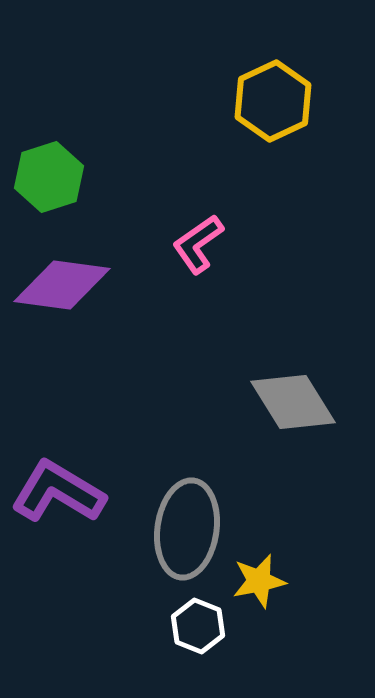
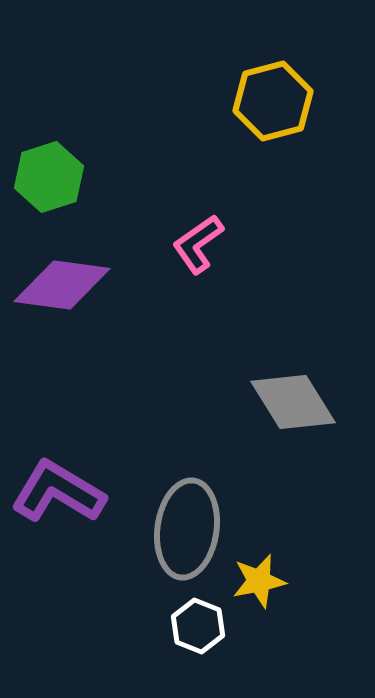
yellow hexagon: rotated 10 degrees clockwise
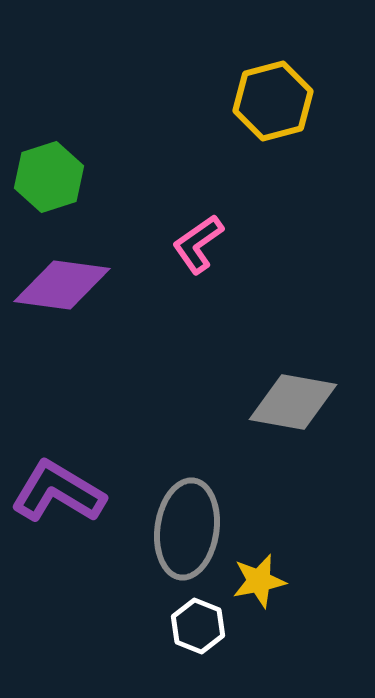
gray diamond: rotated 48 degrees counterclockwise
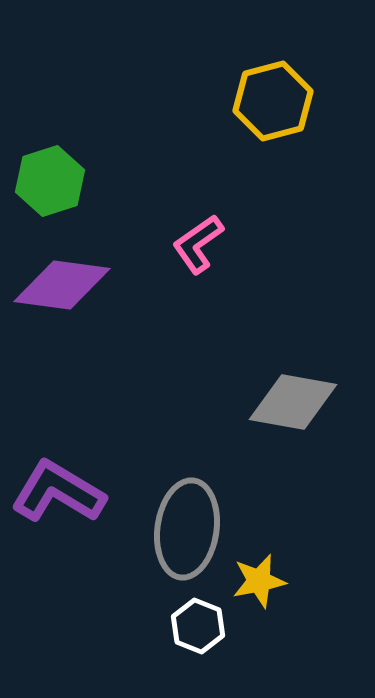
green hexagon: moved 1 px right, 4 px down
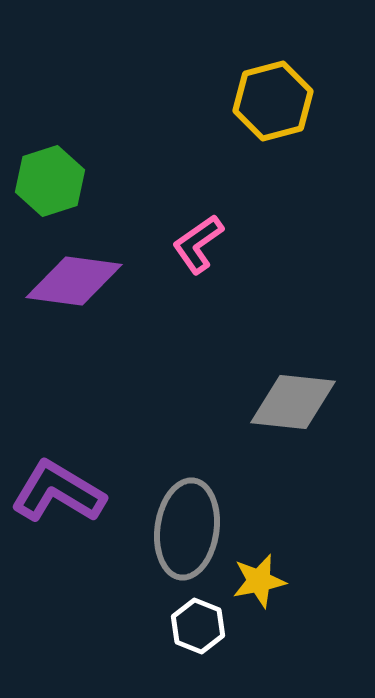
purple diamond: moved 12 px right, 4 px up
gray diamond: rotated 4 degrees counterclockwise
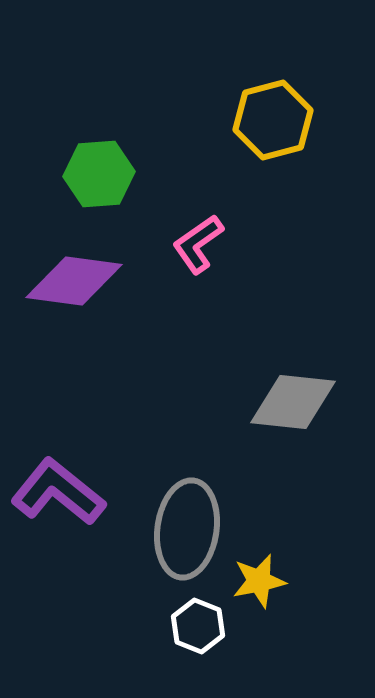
yellow hexagon: moved 19 px down
green hexagon: moved 49 px right, 7 px up; rotated 14 degrees clockwise
purple L-shape: rotated 8 degrees clockwise
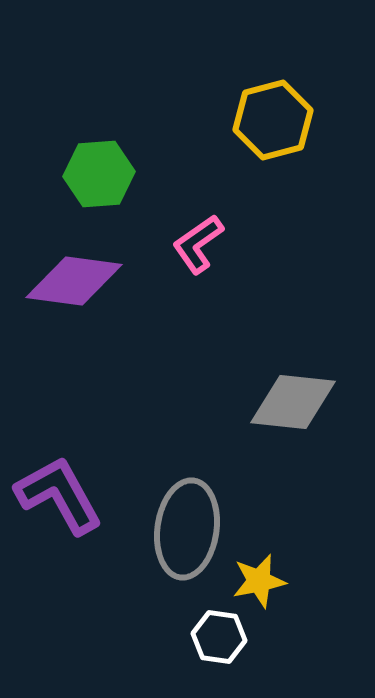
purple L-shape: moved 1 px right, 3 px down; rotated 22 degrees clockwise
white hexagon: moved 21 px right, 11 px down; rotated 14 degrees counterclockwise
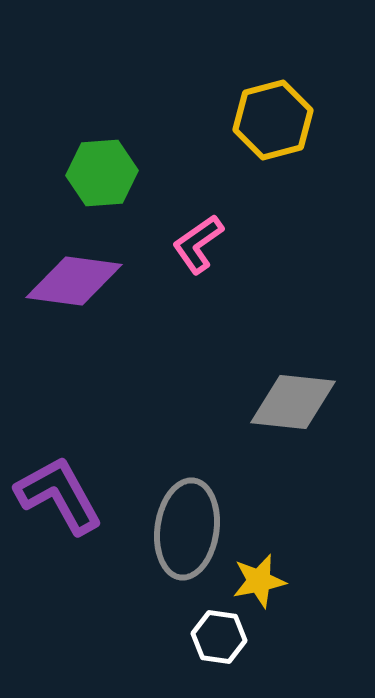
green hexagon: moved 3 px right, 1 px up
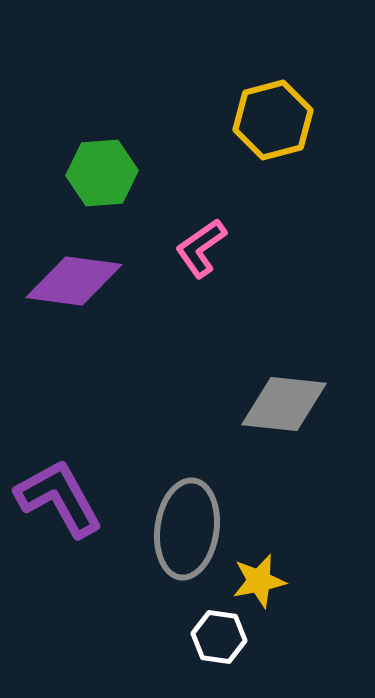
pink L-shape: moved 3 px right, 4 px down
gray diamond: moved 9 px left, 2 px down
purple L-shape: moved 3 px down
